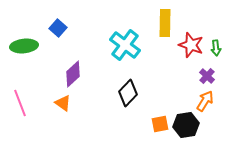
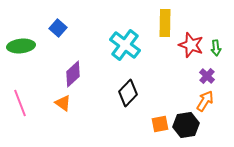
green ellipse: moved 3 px left
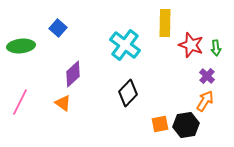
pink line: moved 1 px up; rotated 48 degrees clockwise
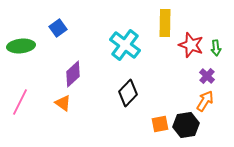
blue square: rotated 12 degrees clockwise
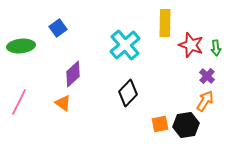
cyan cross: rotated 12 degrees clockwise
pink line: moved 1 px left
